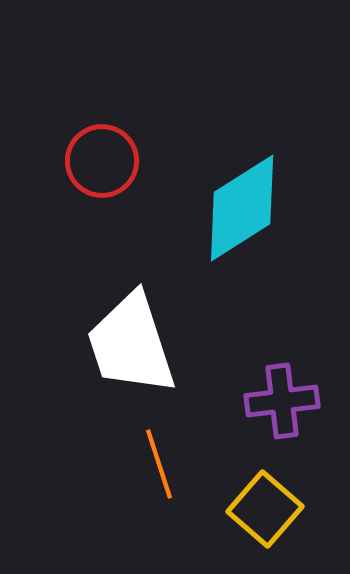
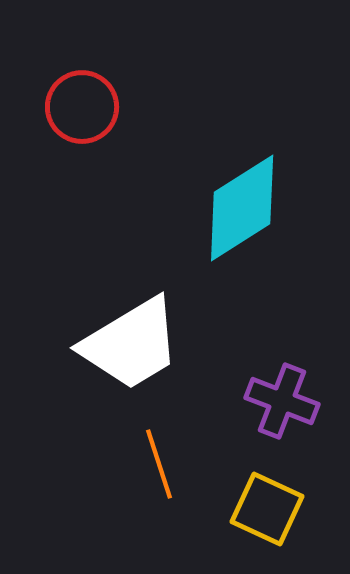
red circle: moved 20 px left, 54 px up
white trapezoid: rotated 103 degrees counterclockwise
purple cross: rotated 28 degrees clockwise
yellow square: moved 2 px right; rotated 16 degrees counterclockwise
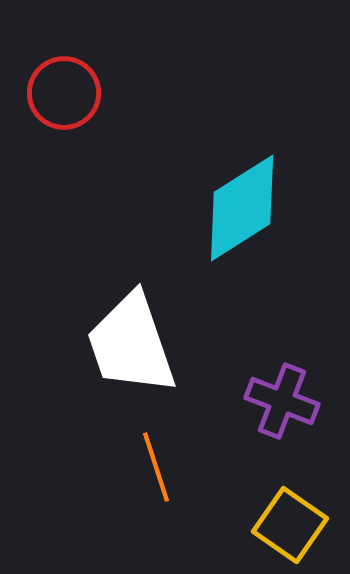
red circle: moved 18 px left, 14 px up
white trapezoid: rotated 102 degrees clockwise
orange line: moved 3 px left, 3 px down
yellow square: moved 23 px right, 16 px down; rotated 10 degrees clockwise
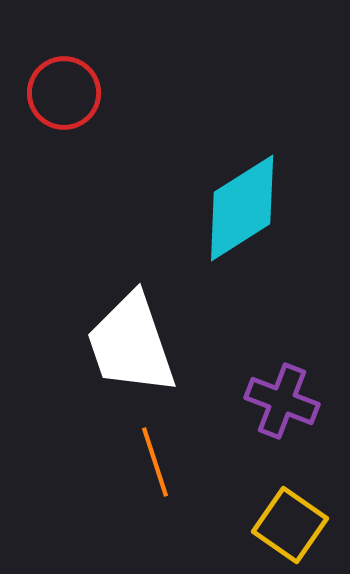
orange line: moved 1 px left, 5 px up
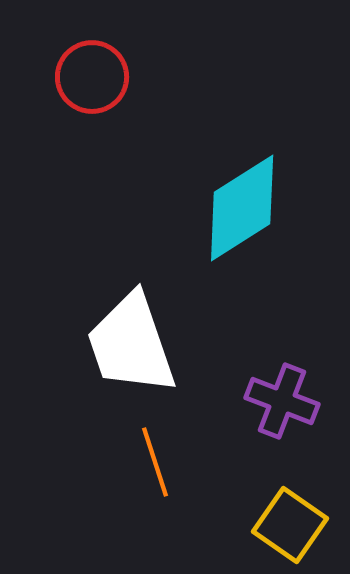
red circle: moved 28 px right, 16 px up
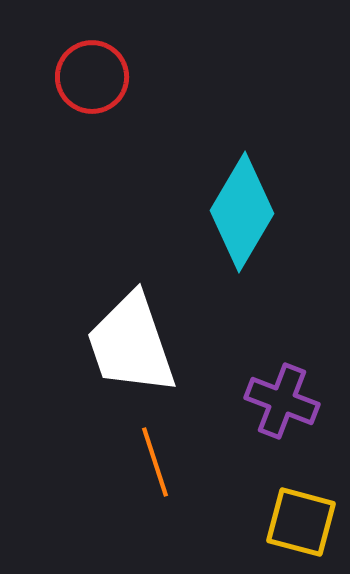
cyan diamond: moved 4 px down; rotated 27 degrees counterclockwise
yellow square: moved 11 px right, 3 px up; rotated 20 degrees counterclockwise
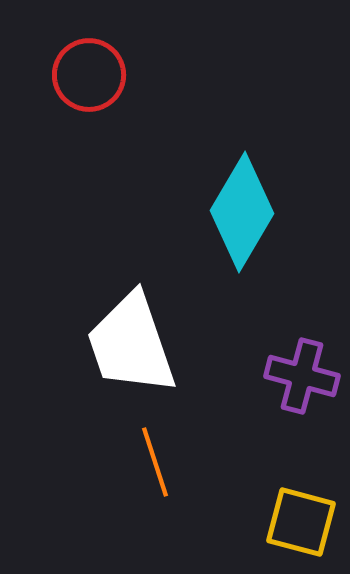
red circle: moved 3 px left, 2 px up
purple cross: moved 20 px right, 25 px up; rotated 6 degrees counterclockwise
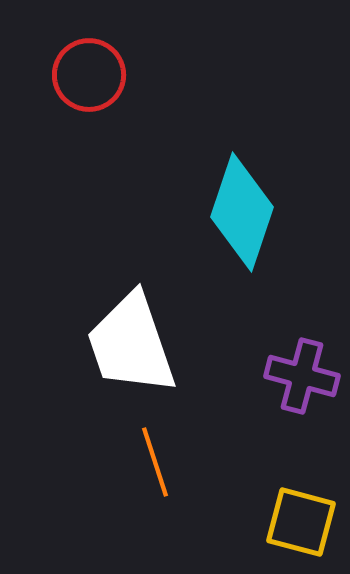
cyan diamond: rotated 12 degrees counterclockwise
